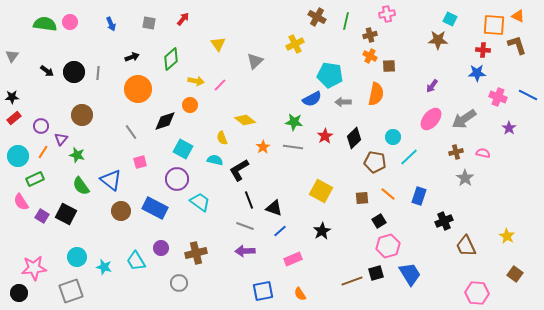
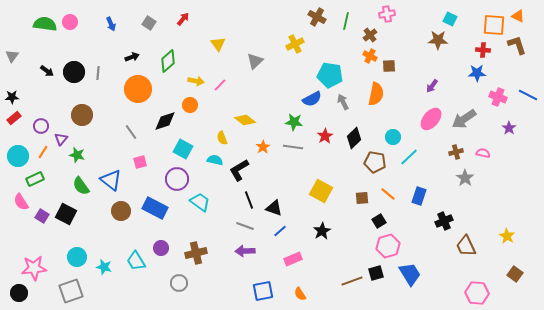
gray square at (149, 23): rotated 24 degrees clockwise
brown cross at (370, 35): rotated 24 degrees counterclockwise
green diamond at (171, 59): moved 3 px left, 2 px down
gray arrow at (343, 102): rotated 63 degrees clockwise
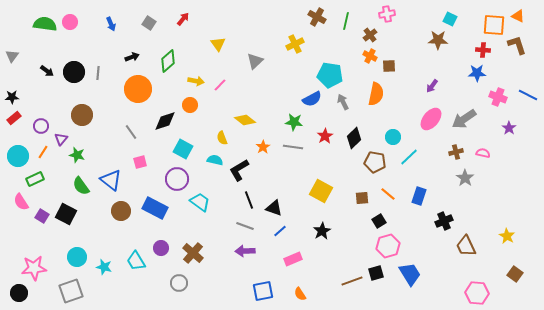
brown cross at (196, 253): moved 3 px left; rotated 35 degrees counterclockwise
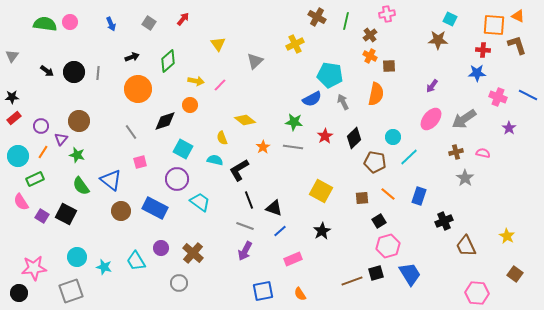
brown circle at (82, 115): moved 3 px left, 6 px down
purple arrow at (245, 251): rotated 60 degrees counterclockwise
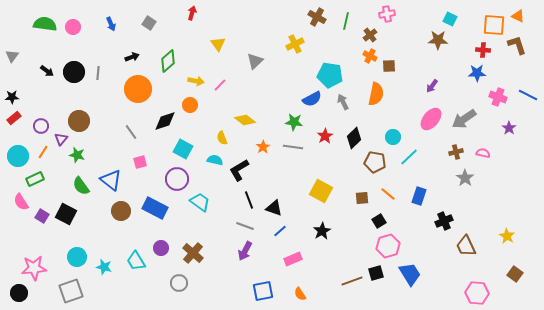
red arrow at (183, 19): moved 9 px right, 6 px up; rotated 24 degrees counterclockwise
pink circle at (70, 22): moved 3 px right, 5 px down
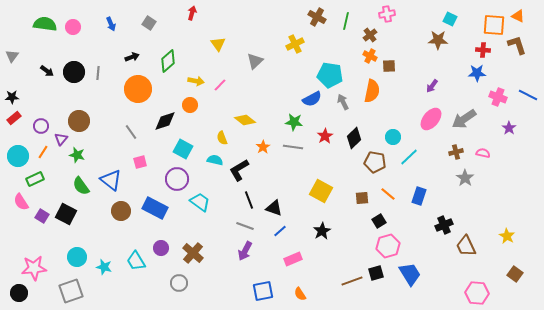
orange semicircle at (376, 94): moved 4 px left, 3 px up
black cross at (444, 221): moved 4 px down
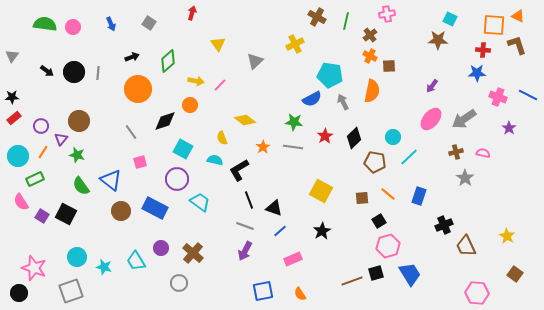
pink star at (34, 268): rotated 25 degrees clockwise
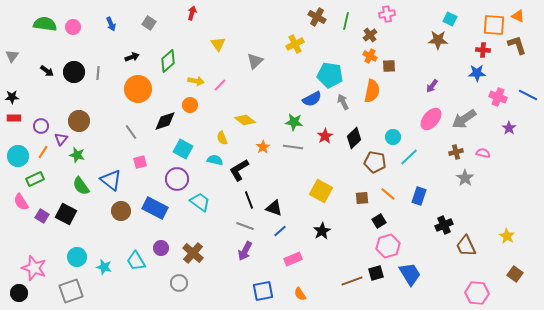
red rectangle at (14, 118): rotated 40 degrees clockwise
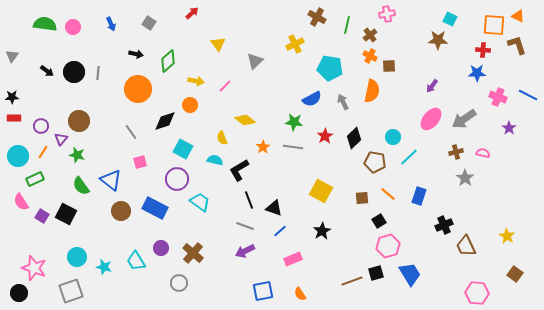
red arrow at (192, 13): rotated 32 degrees clockwise
green line at (346, 21): moved 1 px right, 4 px down
black arrow at (132, 57): moved 4 px right, 3 px up; rotated 32 degrees clockwise
cyan pentagon at (330, 75): moved 7 px up
pink line at (220, 85): moved 5 px right, 1 px down
purple arrow at (245, 251): rotated 36 degrees clockwise
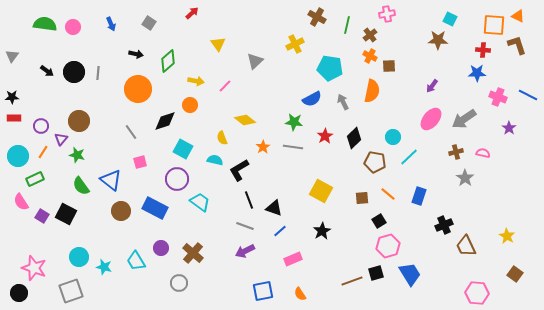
cyan circle at (77, 257): moved 2 px right
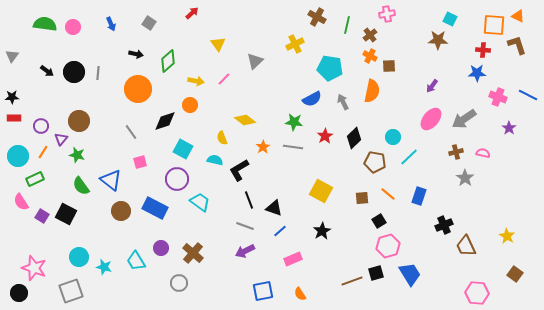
pink line at (225, 86): moved 1 px left, 7 px up
